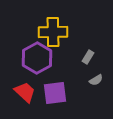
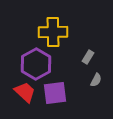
purple hexagon: moved 1 px left, 6 px down
gray semicircle: rotated 32 degrees counterclockwise
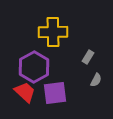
purple hexagon: moved 2 px left, 3 px down
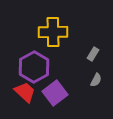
gray rectangle: moved 5 px right, 3 px up
purple square: rotated 30 degrees counterclockwise
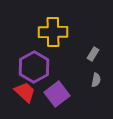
gray semicircle: rotated 16 degrees counterclockwise
purple square: moved 2 px right, 1 px down
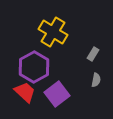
yellow cross: rotated 32 degrees clockwise
